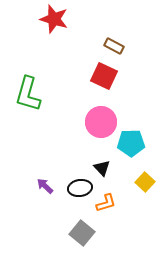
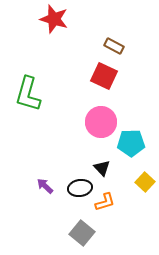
orange L-shape: moved 1 px left, 1 px up
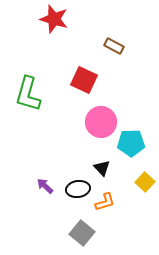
red square: moved 20 px left, 4 px down
black ellipse: moved 2 px left, 1 px down
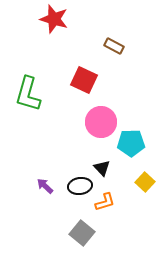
black ellipse: moved 2 px right, 3 px up
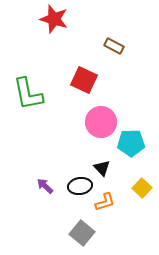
green L-shape: rotated 27 degrees counterclockwise
yellow square: moved 3 px left, 6 px down
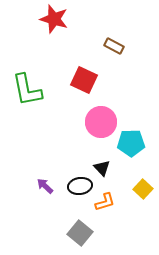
green L-shape: moved 1 px left, 4 px up
yellow square: moved 1 px right, 1 px down
gray square: moved 2 px left
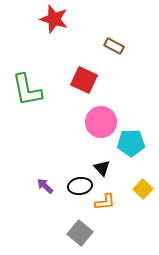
orange L-shape: rotated 10 degrees clockwise
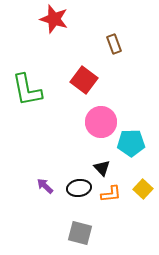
brown rectangle: moved 2 px up; rotated 42 degrees clockwise
red square: rotated 12 degrees clockwise
black ellipse: moved 1 px left, 2 px down
orange L-shape: moved 6 px right, 8 px up
gray square: rotated 25 degrees counterclockwise
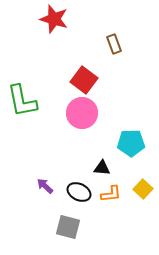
green L-shape: moved 5 px left, 11 px down
pink circle: moved 19 px left, 9 px up
black triangle: rotated 42 degrees counterclockwise
black ellipse: moved 4 px down; rotated 35 degrees clockwise
gray square: moved 12 px left, 6 px up
